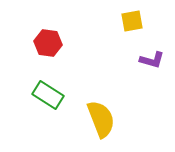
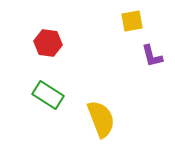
purple L-shape: moved 4 px up; rotated 60 degrees clockwise
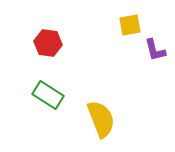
yellow square: moved 2 px left, 4 px down
purple L-shape: moved 3 px right, 6 px up
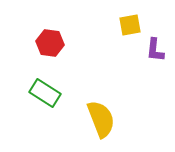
red hexagon: moved 2 px right
purple L-shape: rotated 20 degrees clockwise
green rectangle: moved 3 px left, 2 px up
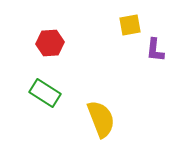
red hexagon: rotated 12 degrees counterclockwise
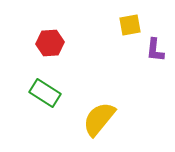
yellow semicircle: moved 2 px left; rotated 120 degrees counterclockwise
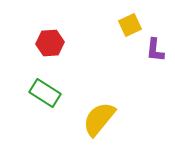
yellow square: rotated 15 degrees counterclockwise
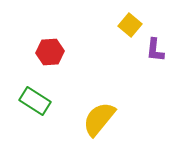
yellow square: rotated 25 degrees counterclockwise
red hexagon: moved 9 px down
green rectangle: moved 10 px left, 8 px down
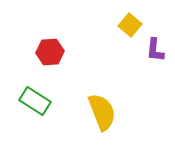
yellow semicircle: moved 3 px right, 7 px up; rotated 120 degrees clockwise
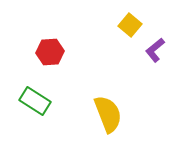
purple L-shape: rotated 45 degrees clockwise
yellow semicircle: moved 6 px right, 2 px down
